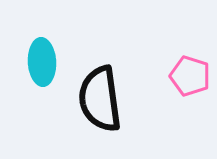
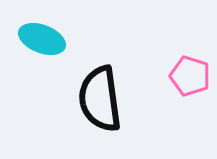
cyan ellipse: moved 23 px up; rotated 66 degrees counterclockwise
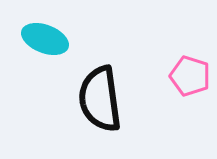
cyan ellipse: moved 3 px right
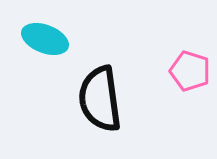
pink pentagon: moved 5 px up
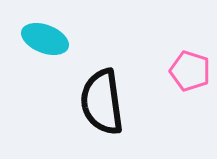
black semicircle: moved 2 px right, 3 px down
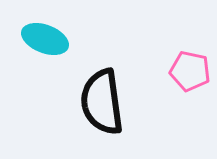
pink pentagon: rotated 6 degrees counterclockwise
